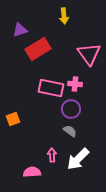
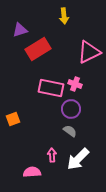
pink triangle: moved 2 px up; rotated 40 degrees clockwise
pink cross: rotated 16 degrees clockwise
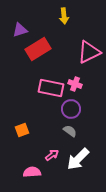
orange square: moved 9 px right, 11 px down
pink arrow: rotated 56 degrees clockwise
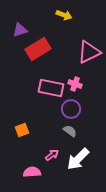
yellow arrow: moved 1 px up; rotated 63 degrees counterclockwise
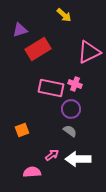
yellow arrow: rotated 21 degrees clockwise
white arrow: rotated 45 degrees clockwise
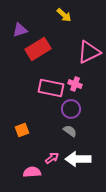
pink arrow: moved 3 px down
